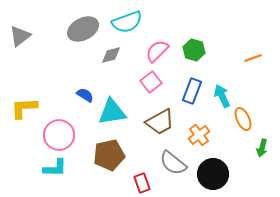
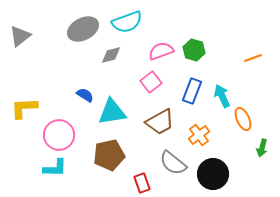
pink semicircle: moved 4 px right; rotated 25 degrees clockwise
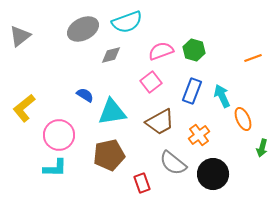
yellow L-shape: rotated 36 degrees counterclockwise
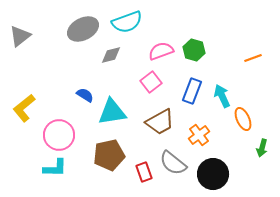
red rectangle: moved 2 px right, 11 px up
